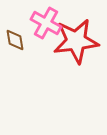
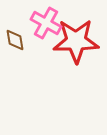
red star: rotated 6 degrees clockwise
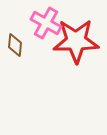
brown diamond: moved 5 px down; rotated 15 degrees clockwise
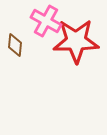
pink cross: moved 2 px up
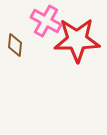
red star: moved 1 px right, 1 px up
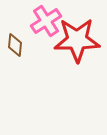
pink cross: rotated 28 degrees clockwise
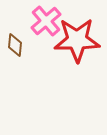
pink cross: rotated 8 degrees counterclockwise
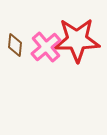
pink cross: moved 26 px down
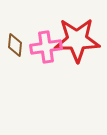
pink cross: rotated 32 degrees clockwise
